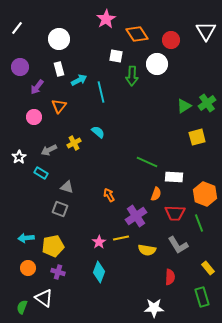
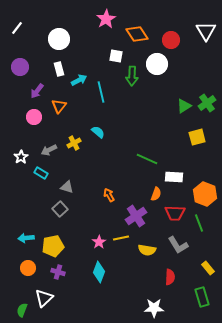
purple arrow at (37, 87): moved 4 px down
white star at (19, 157): moved 2 px right
green line at (147, 162): moved 3 px up
gray square at (60, 209): rotated 28 degrees clockwise
white triangle at (44, 298): rotated 42 degrees clockwise
green semicircle at (22, 307): moved 3 px down
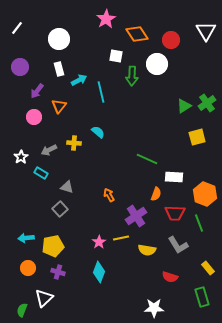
yellow cross at (74, 143): rotated 32 degrees clockwise
red semicircle at (170, 277): rotated 105 degrees clockwise
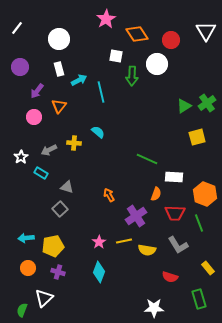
yellow line at (121, 238): moved 3 px right, 3 px down
green rectangle at (202, 297): moved 3 px left, 2 px down
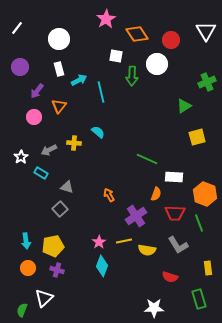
green cross at (207, 103): moved 21 px up; rotated 12 degrees clockwise
cyan arrow at (26, 238): moved 3 px down; rotated 91 degrees counterclockwise
yellow rectangle at (208, 268): rotated 32 degrees clockwise
purple cross at (58, 272): moved 1 px left, 2 px up
cyan diamond at (99, 272): moved 3 px right, 6 px up
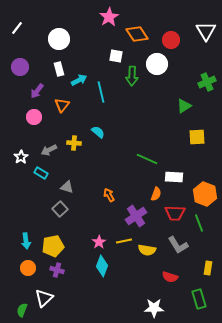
pink star at (106, 19): moved 3 px right, 2 px up
orange triangle at (59, 106): moved 3 px right, 1 px up
yellow square at (197, 137): rotated 12 degrees clockwise
yellow rectangle at (208, 268): rotated 16 degrees clockwise
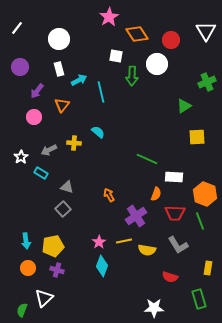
gray square at (60, 209): moved 3 px right
green line at (199, 223): moved 1 px right, 2 px up
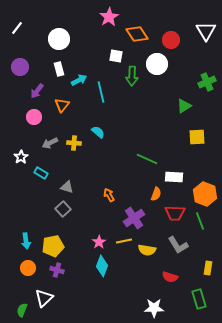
gray arrow at (49, 150): moved 1 px right, 7 px up
purple cross at (136, 216): moved 2 px left, 2 px down
